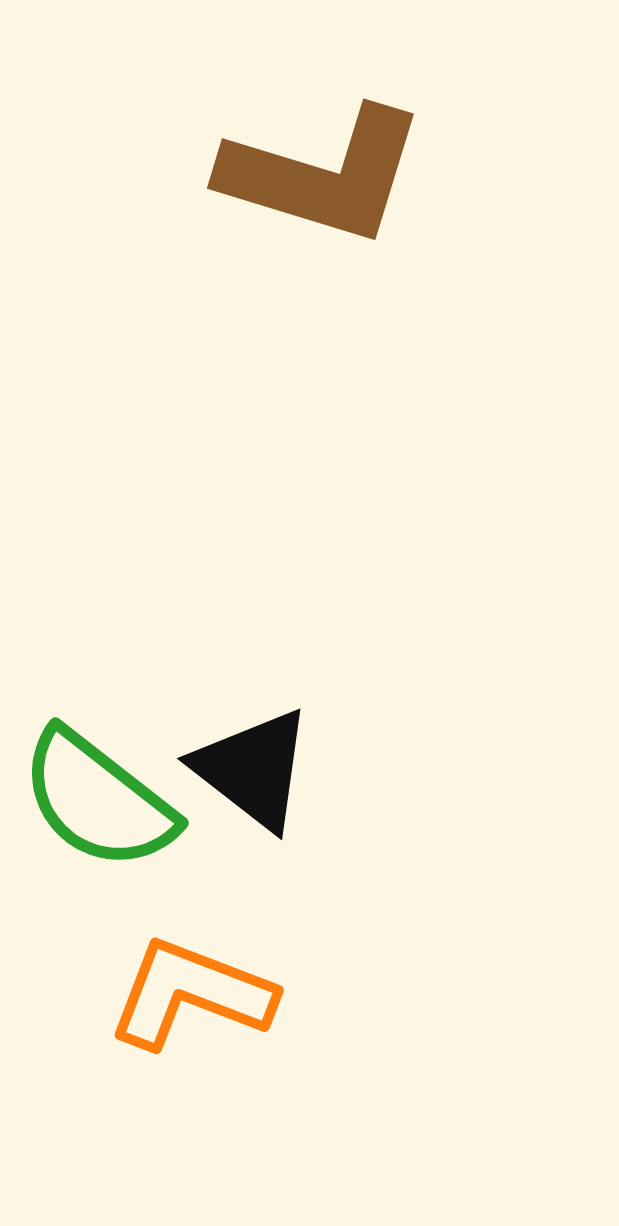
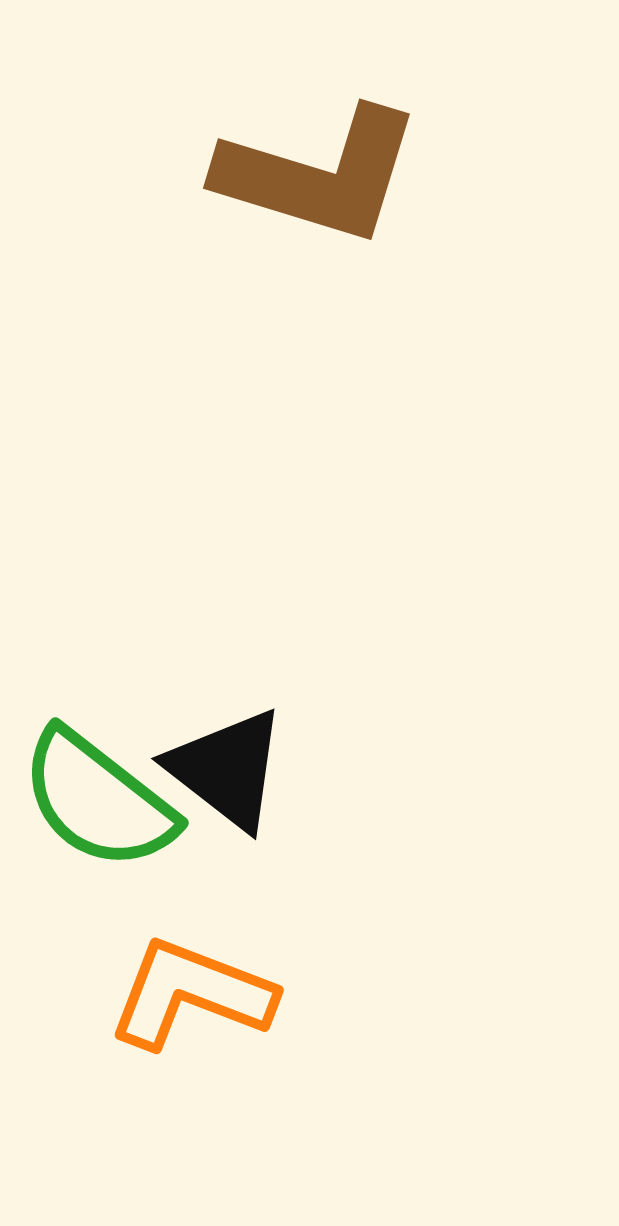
brown L-shape: moved 4 px left
black triangle: moved 26 px left
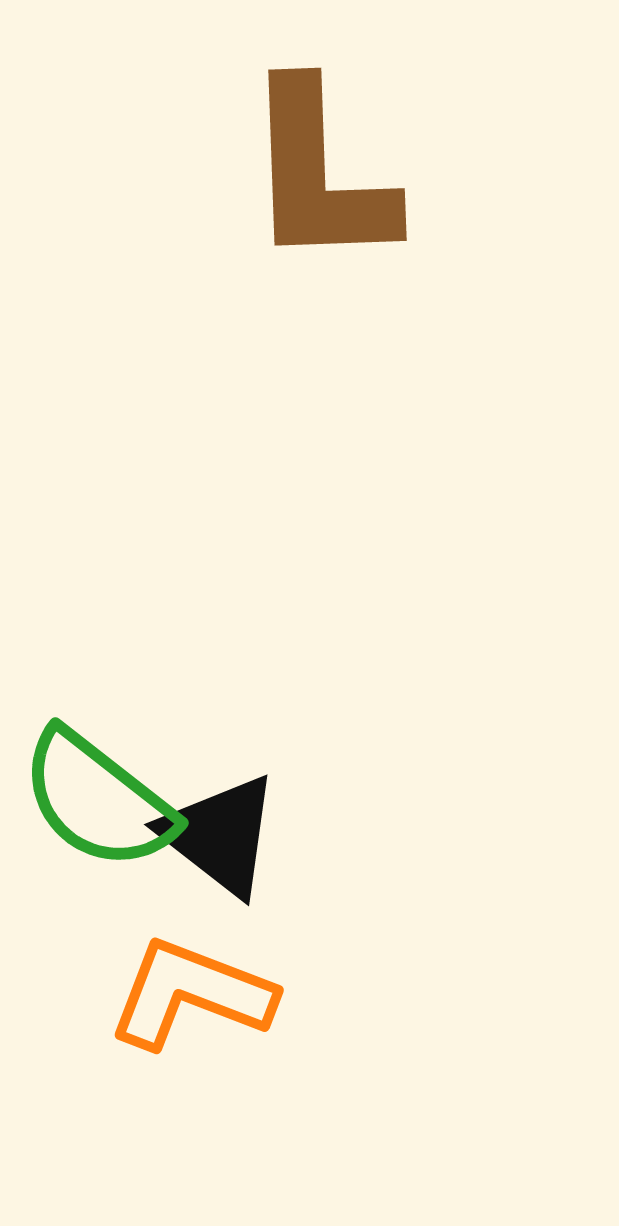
brown L-shape: rotated 71 degrees clockwise
black triangle: moved 7 px left, 66 px down
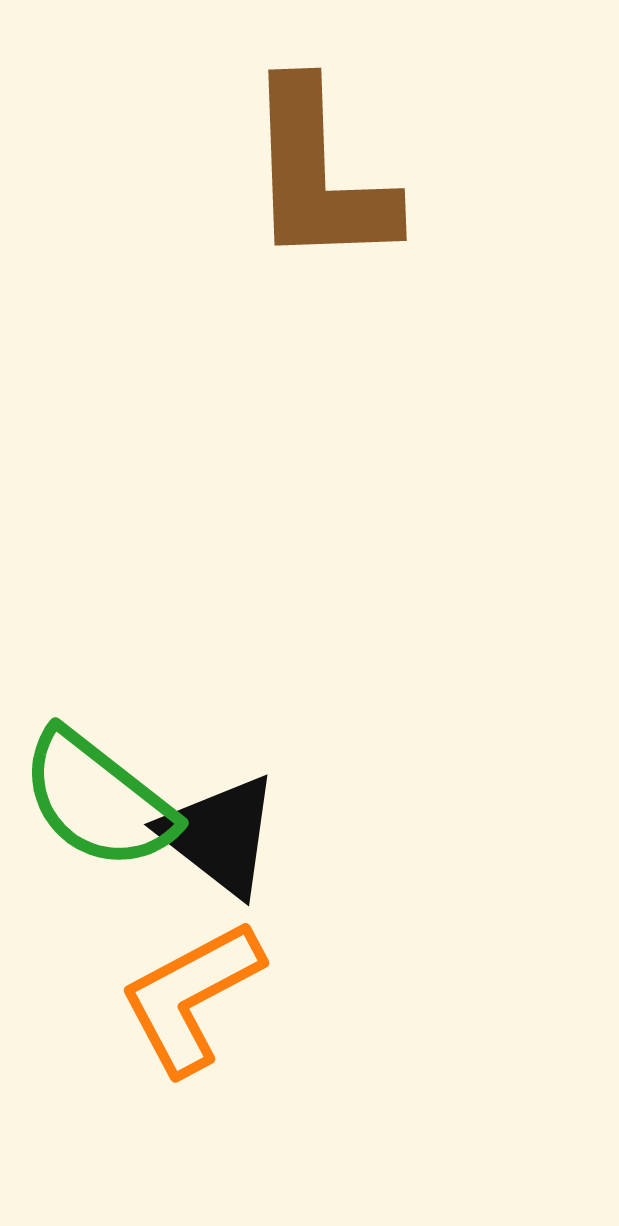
orange L-shape: moved 3 px down; rotated 49 degrees counterclockwise
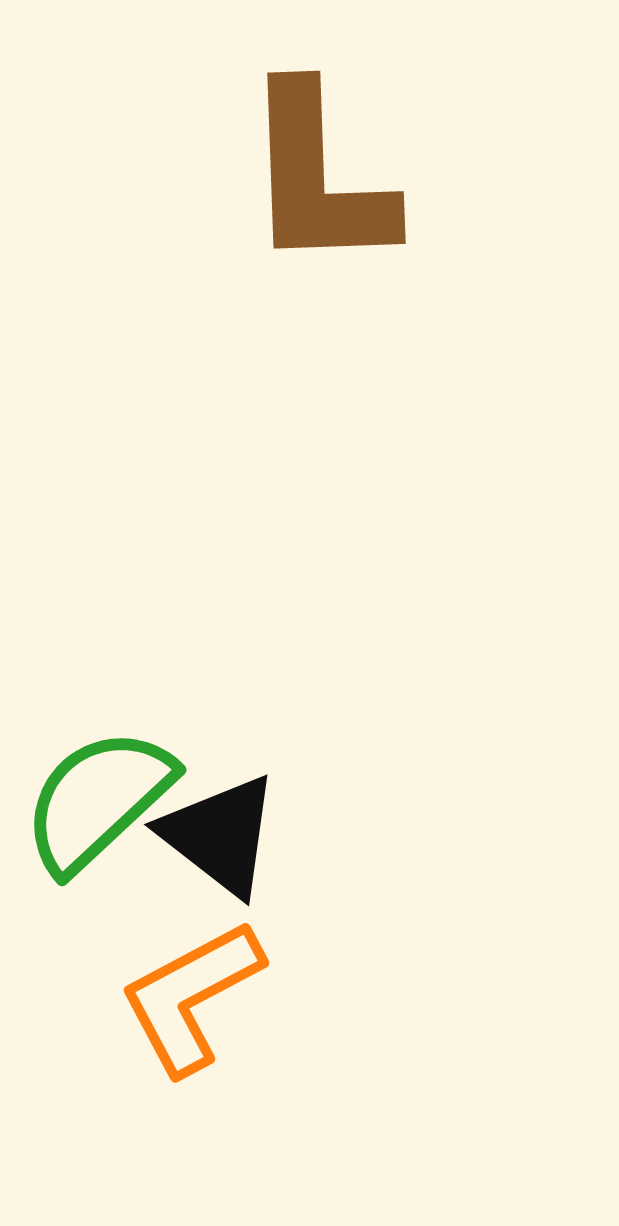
brown L-shape: moved 1 px left, 3 px down
green semicircle: rotated 99 degrees clockwise
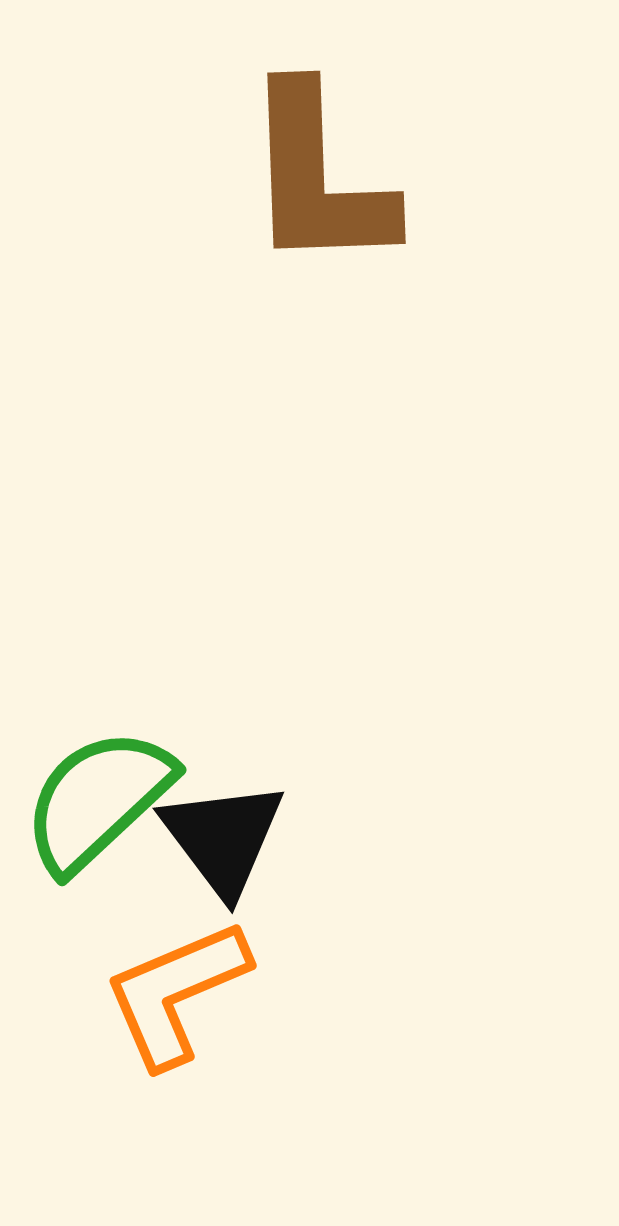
black triangle: moved 3 px right, 3 px down; rotated 15 degrees clockwise
orange L-shape: moved 15 px left, 4 px up; rotated 5 degrees clockwise
